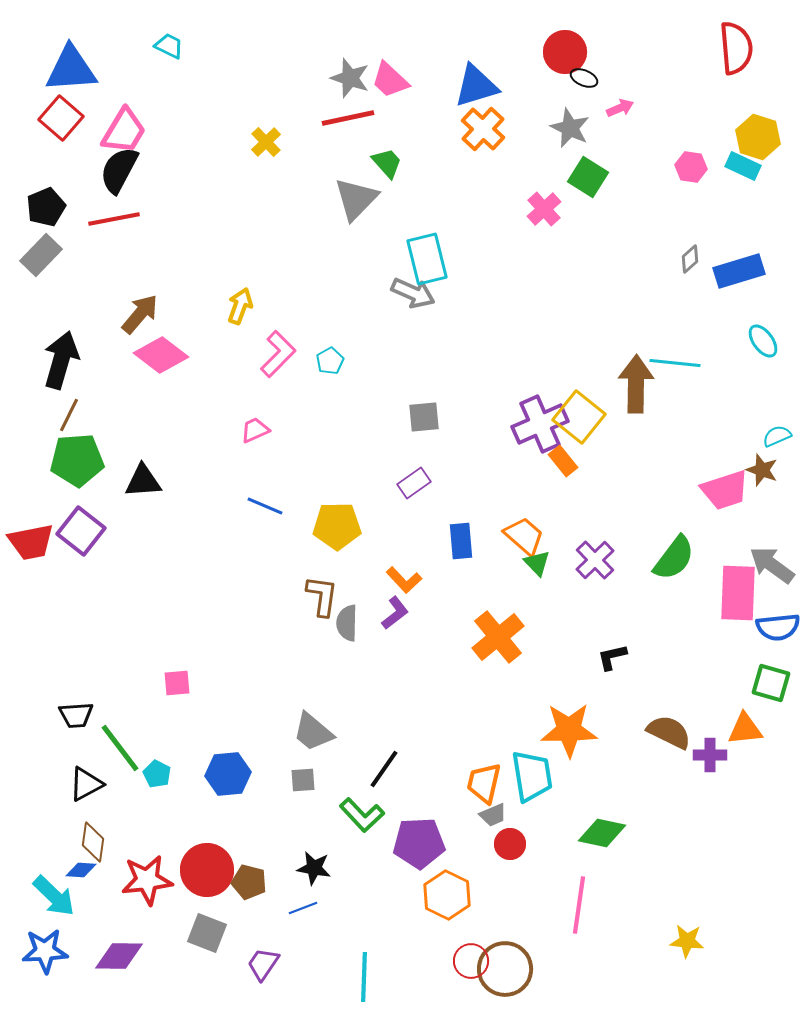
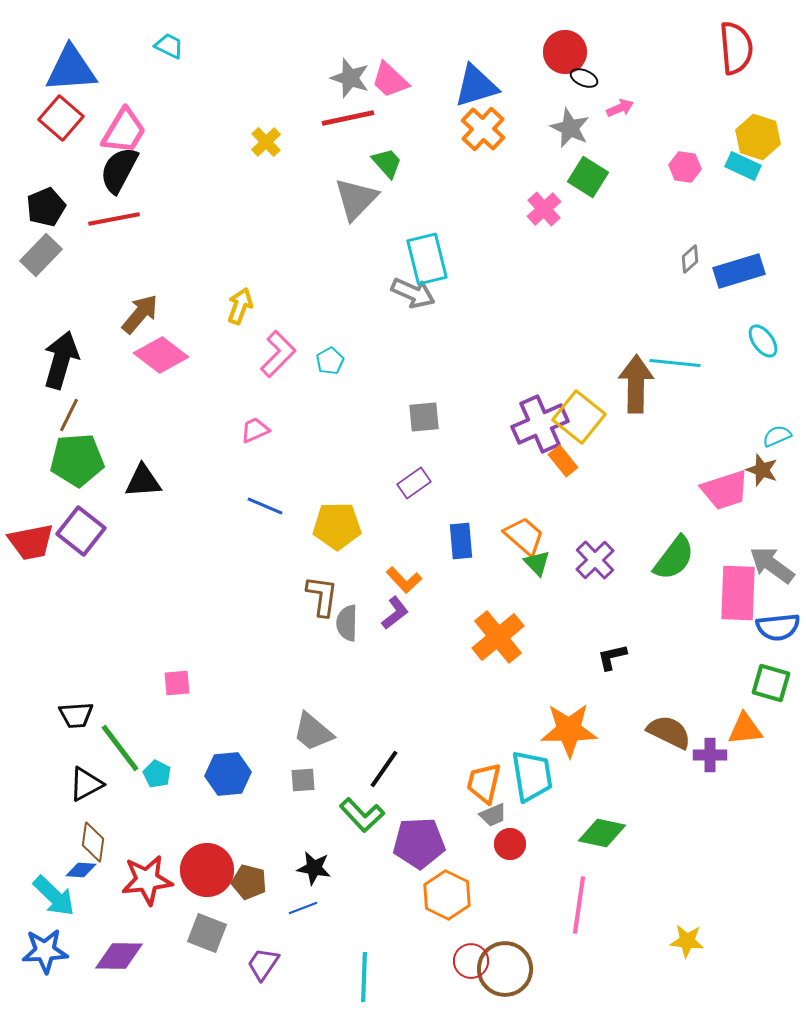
pink hexagon at (691, 167): moved 6 px left
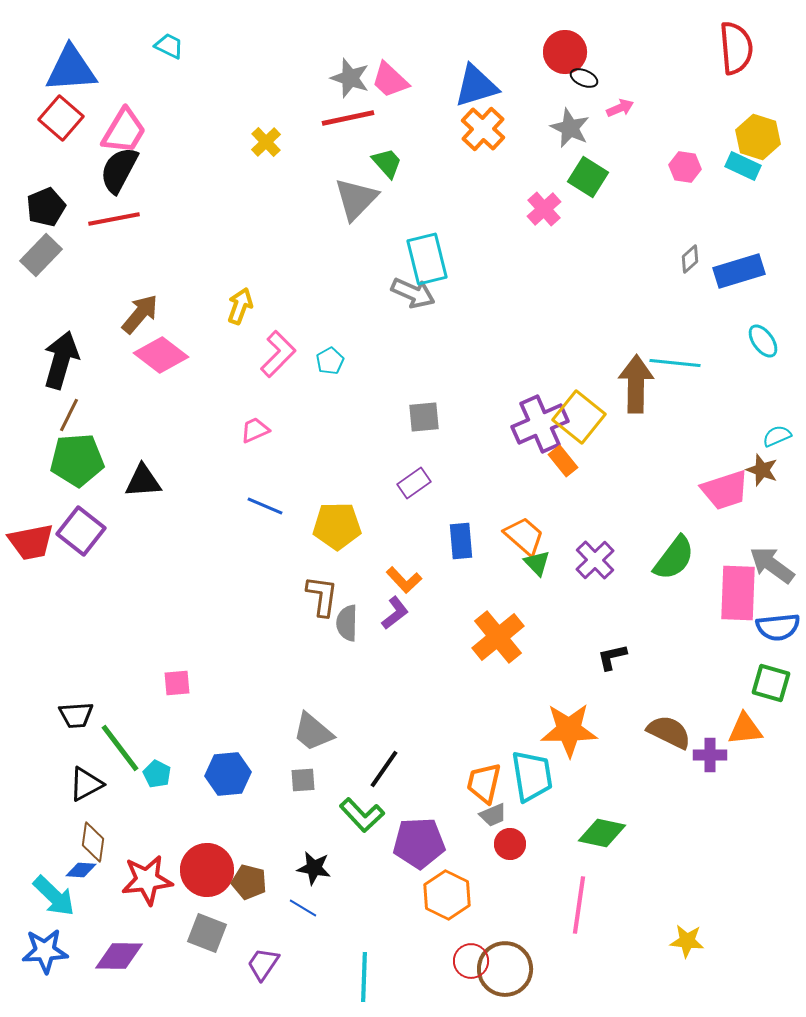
blue line at (303, 908): rotated 52 degrees clockwise
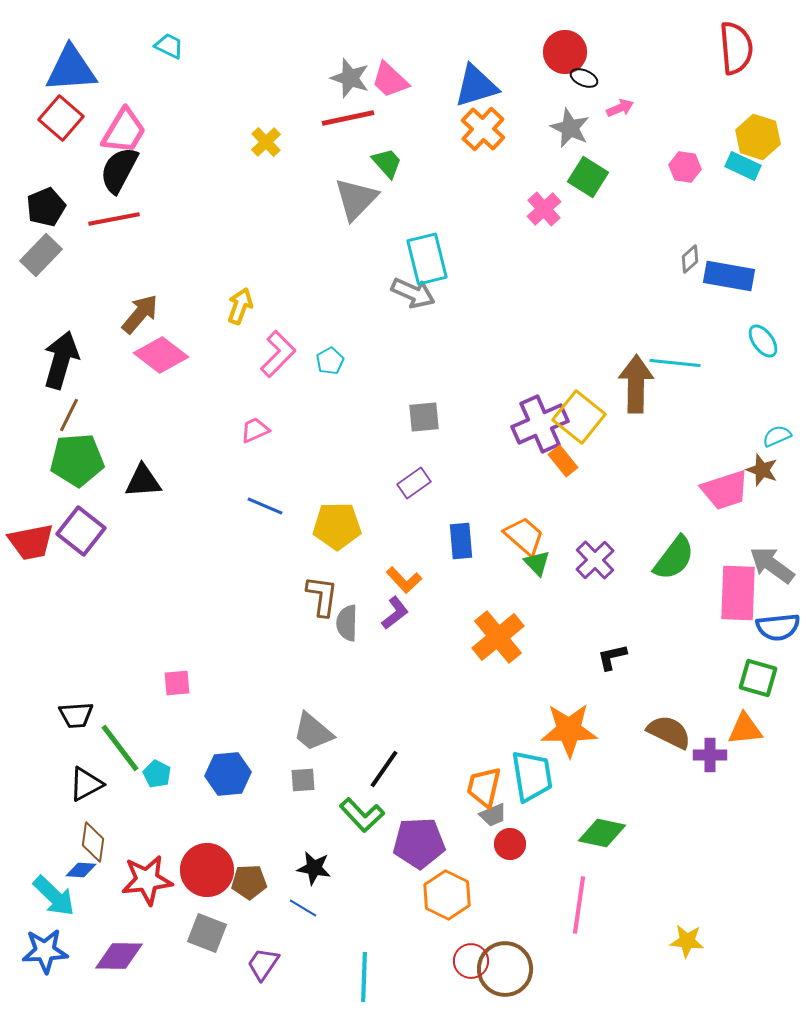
blue rectangle at (739, 271): moved 10 px left, 5 px down; rotated 27 degrees clockwise
green square at (771, 683): moved 13 px left, 5 px up
orange trapezoid at (484, 783): moved 4 px down
brown pentagon at (249, 882): rotated 16 degrees counterclockwise
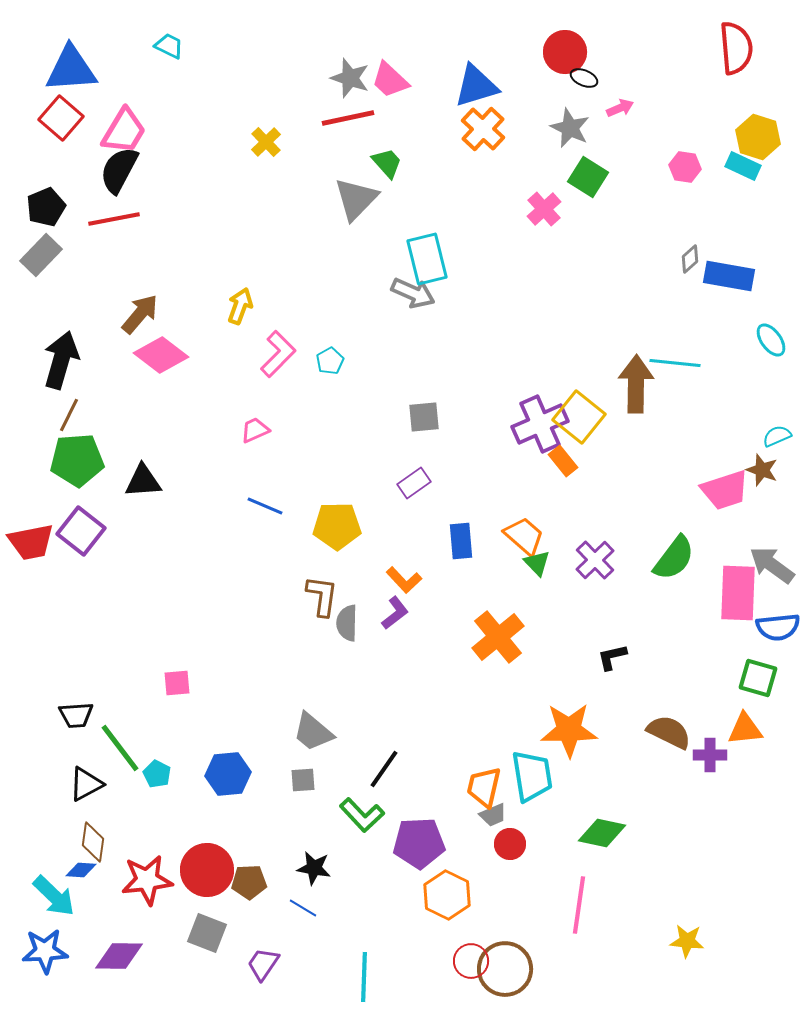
cyan ellipse at (763, 341): moved 8 px right, 1 px up
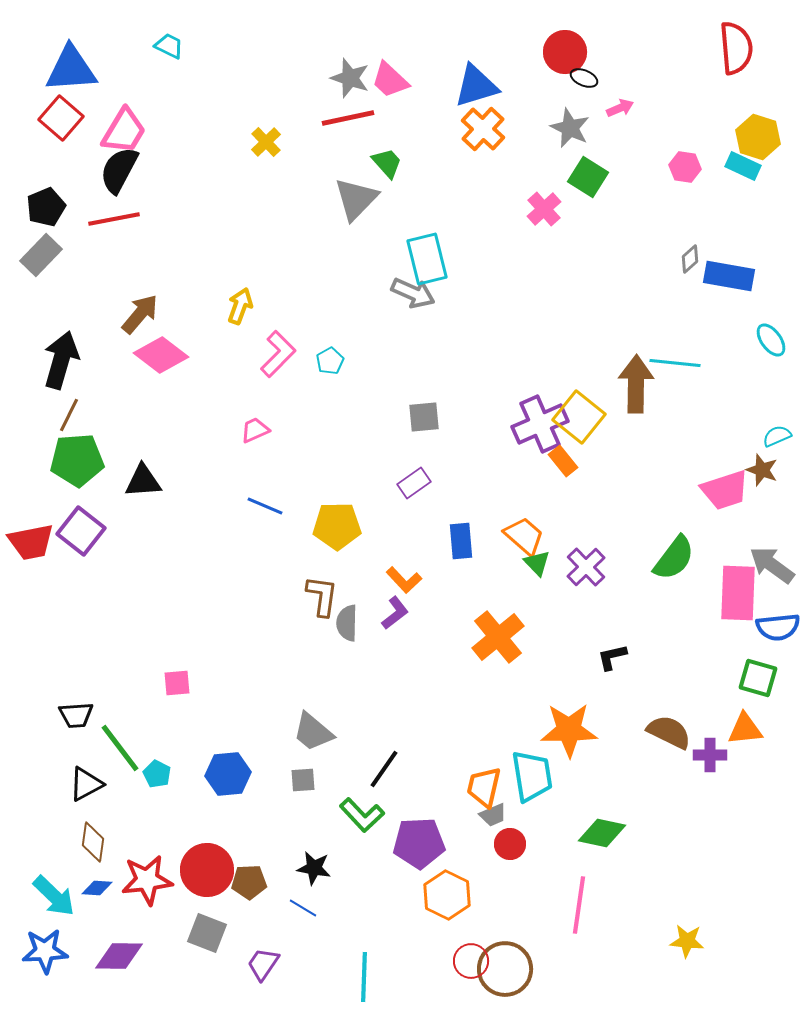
purple cross at (595, 560): moved 9 px left, 7 px down
blue diamond at (81, 870): moved 16 px right, 18 px down
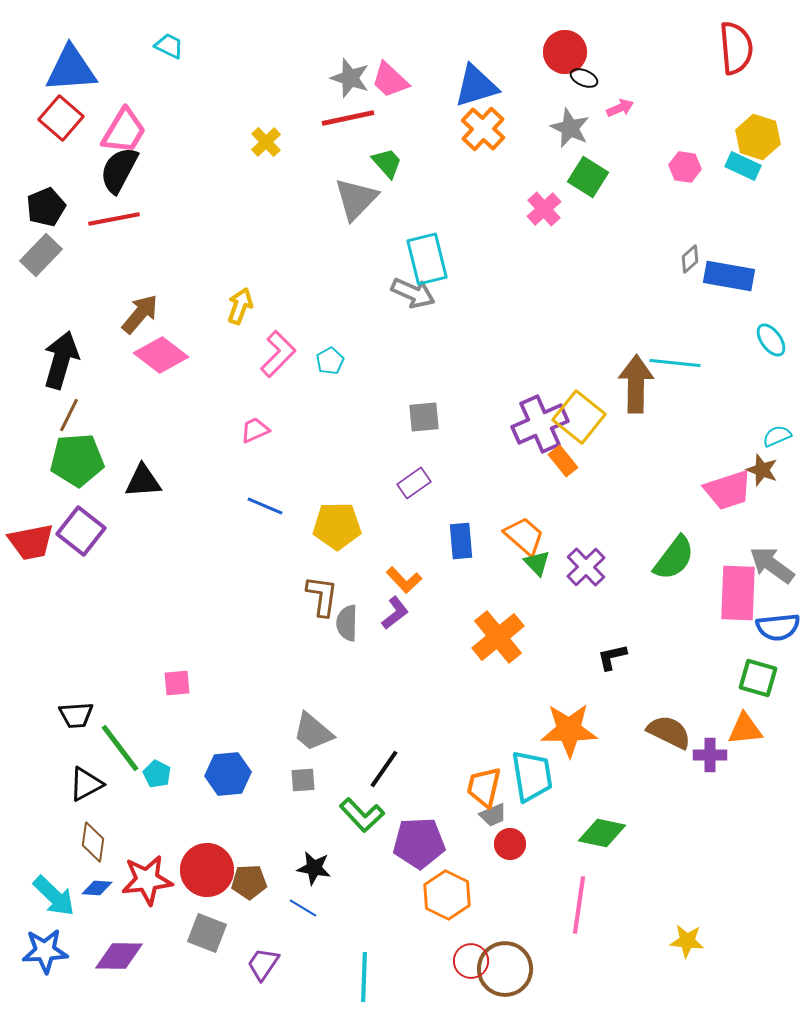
pink trapezoid at (725, 490): moved 3 px right
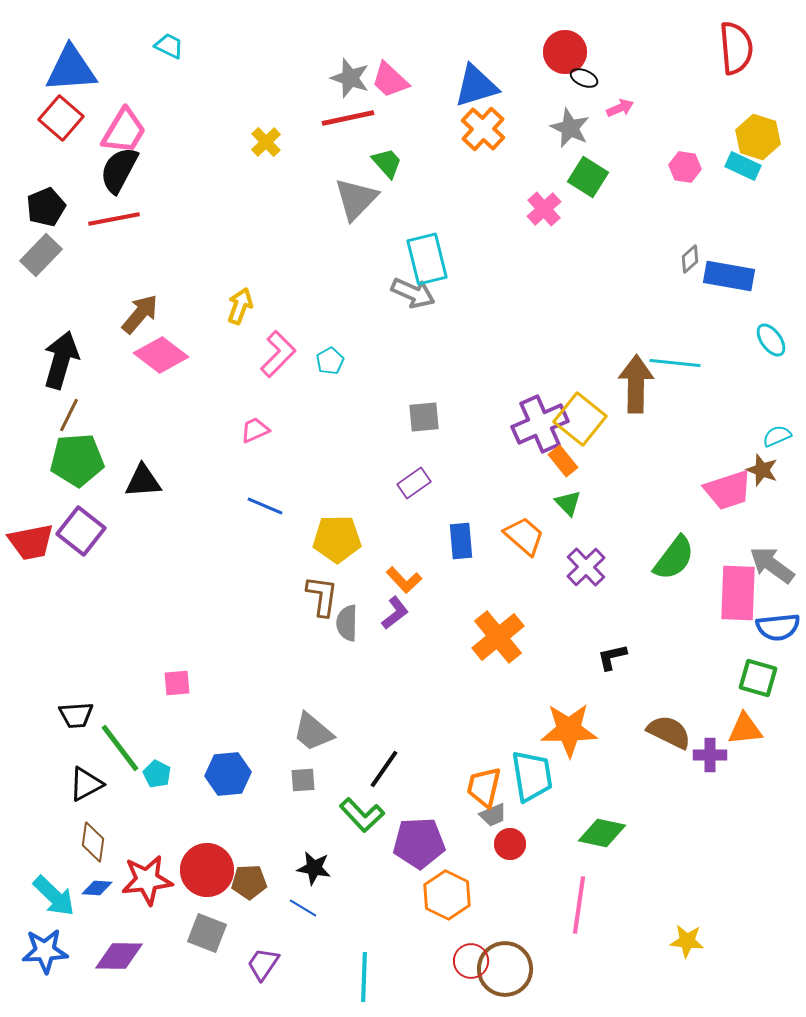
yellow square at (579, 417): moved 1 px right, 2 px down
yellow pentagon at (337, 526): moved 13 px down
green triangle at (537, 563): moved 31 px right, 60 px up
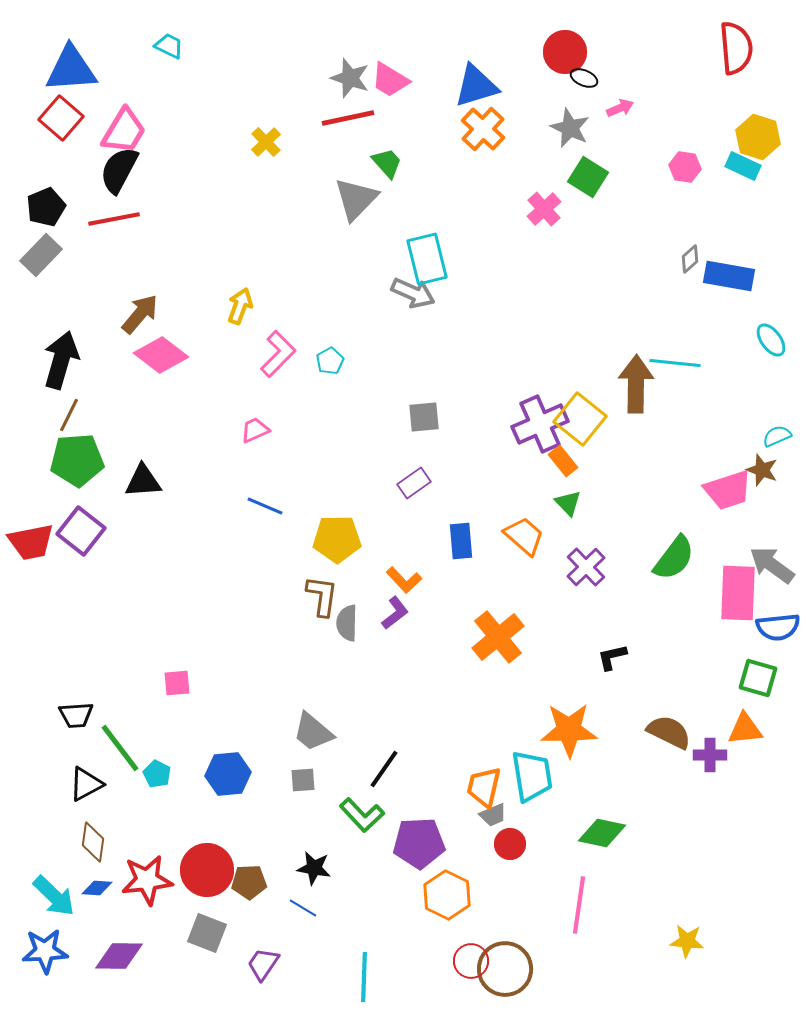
pink trapezoid at (390, 80): rotated 12 degrees counterclockwise
